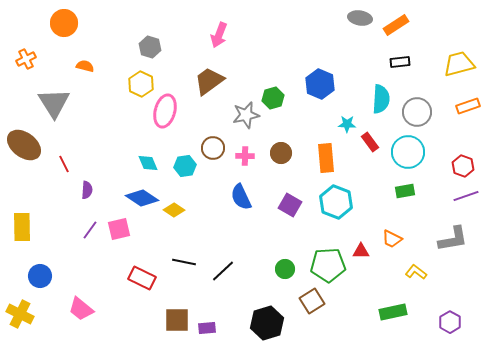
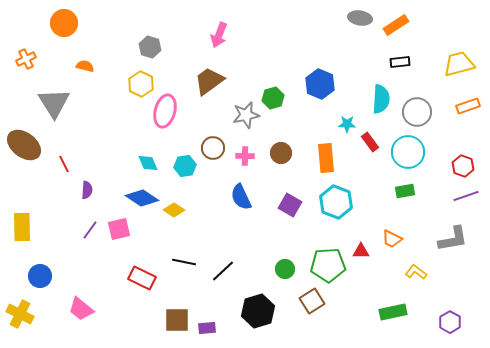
black hexagon at (267, 323): moved 9 px left, 12 px up
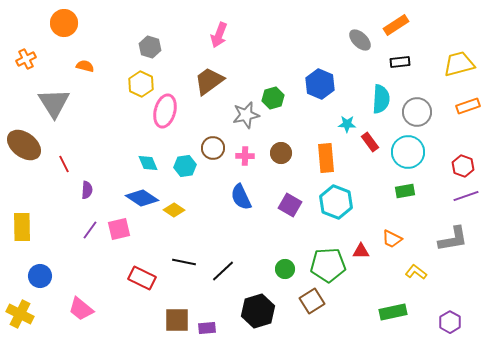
gray ellipse at (360, 18): moved 22 px down; rotated 35 degrees clockwise
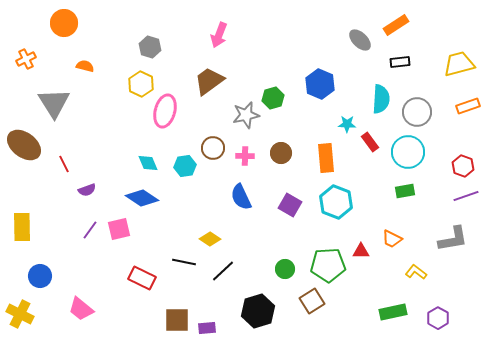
purple semicircle at (87, 190): rotated 66 degrees clockwise
yellow diamond at (174, 210): moved 36 px right, 29 px down
purple hexagon at (450, 322): moved 12 px left, 4 px up
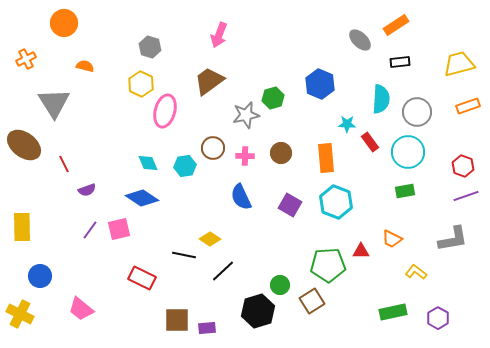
black line at (184, 262): moved 7 px up
green circle at (285, 269): moved 5 px left, 16 px down
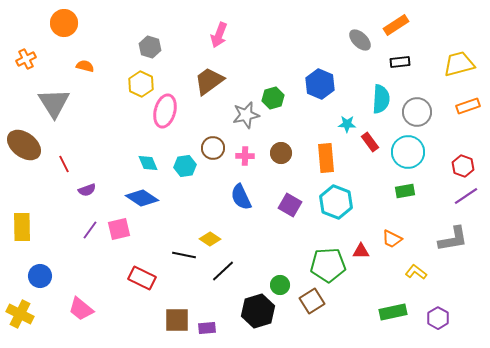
purple line at (466, 196): rotated 15 degrees counterclockwise
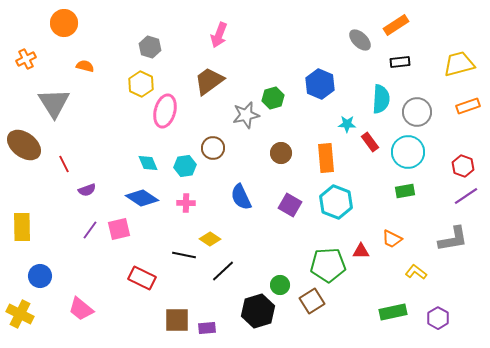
pink cross at (245, 156): moved 59 px left, 47 px down
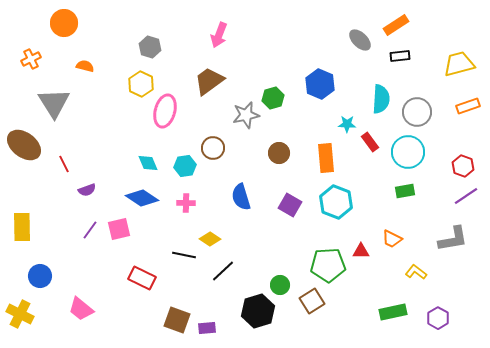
orange cross at (26, 59): moved 5 px right
black rectangle at (400, 62): moved 6 px up
brown circle at (281, 153): moved 2 px left
blue semicircle at (241, 197): rotated 8 degrees clockwise
brown square at (177, 320): rotated 20 degrees clockwise
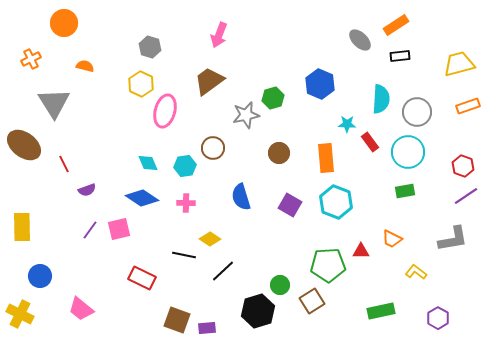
green rectangle at (393, 312): moved 12 px left, 1 px up
